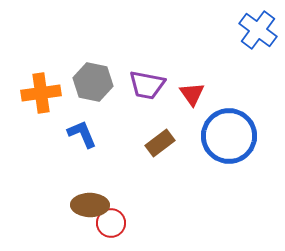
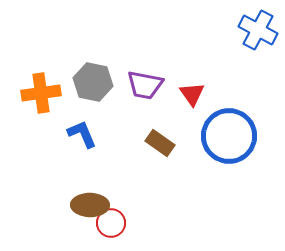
blue cross: rotated 9 degrees counterclockwise
purple trapezoid: moved 2 px left
brown rectangle: rotated 72 degrees clockwise
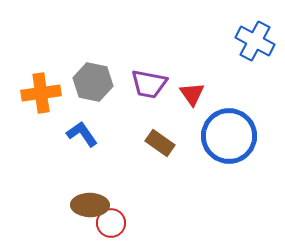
blue cross: moved 3 px left, 11 px down
purple trapezoid: moved 4 px right, 1 px up
blue L-shape: rotated 12 degrees counterclockwise
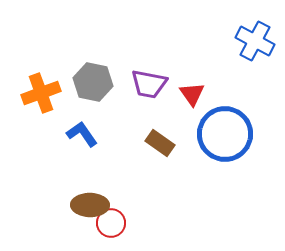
orange cross: rotated 12 degrees counterclockwise
blue circle: moved 4 px left, 2 px up
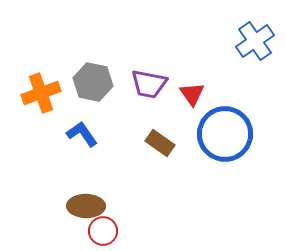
blue cross: rotated 27 degrees clockwise
brown ellipse: moved 4 px left, 1 px down
red circle: moved 8 px left, 8 px down
